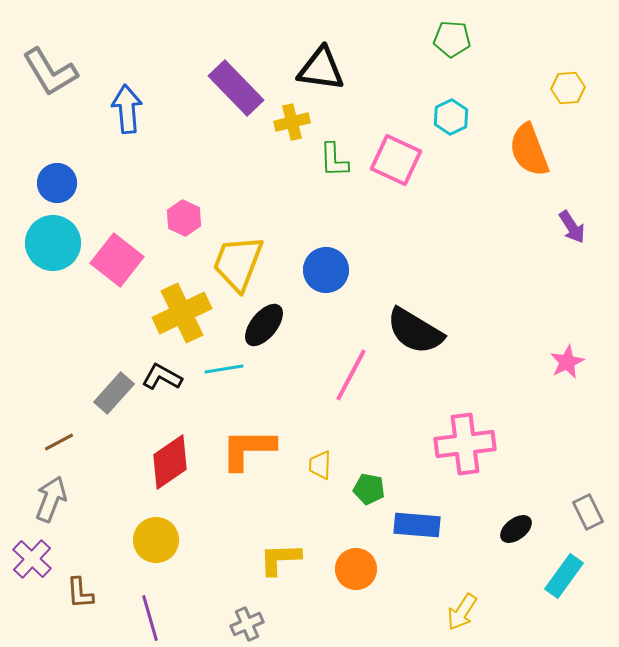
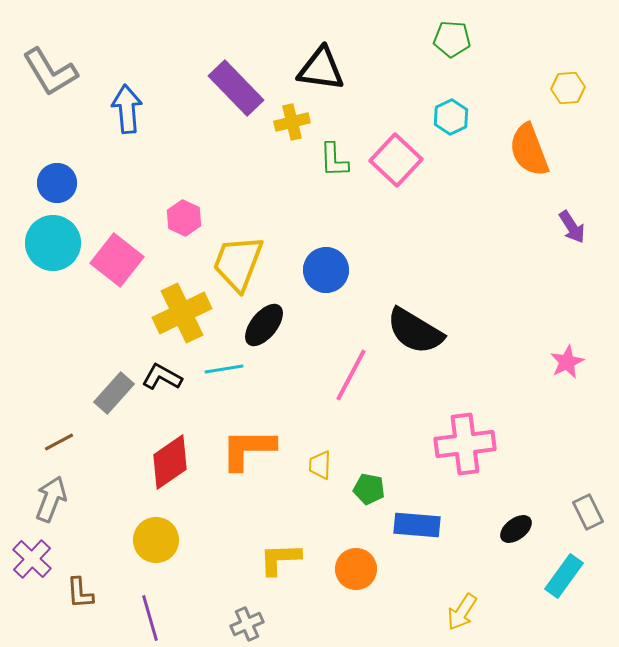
pink square at (396, 160): rotated 18 degrees clockwise
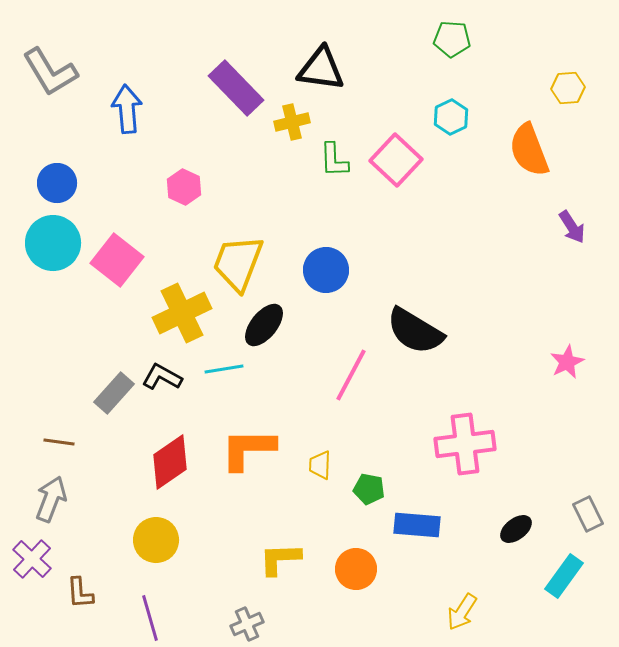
pink hexagon at (184, 218): moved 31 px up
brown line at (59, 442): rotated 36 degrees clockwise
gray rectangle at (588, 512): moved 2 px down
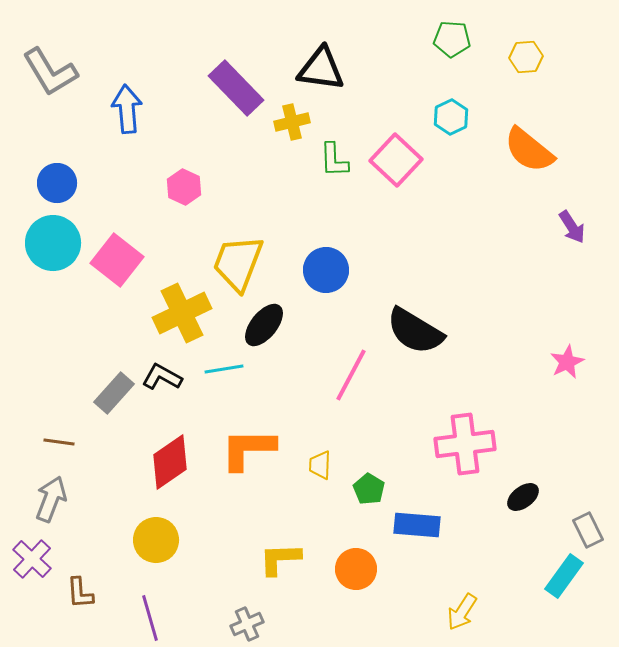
yellow hexagon at (568, 88): moved 42 px left, 31 px up
orange semicircle at (529, 150): rotated 30 degrees counterclockwise
green pentagon at (369, 489): rotated 20 degrees clockwise
gray rectangle at (588, 514): moved 16 px down
black ellipse at (516, 529): moved 7 px right, 32 px up
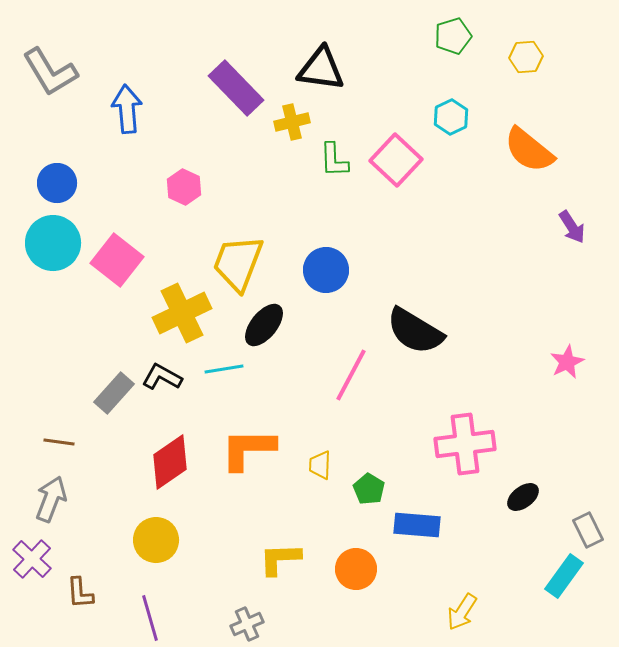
green pentagon at (452, 39): moved 1 px right, 3 px up; rotated 21 degrees counterclockwise
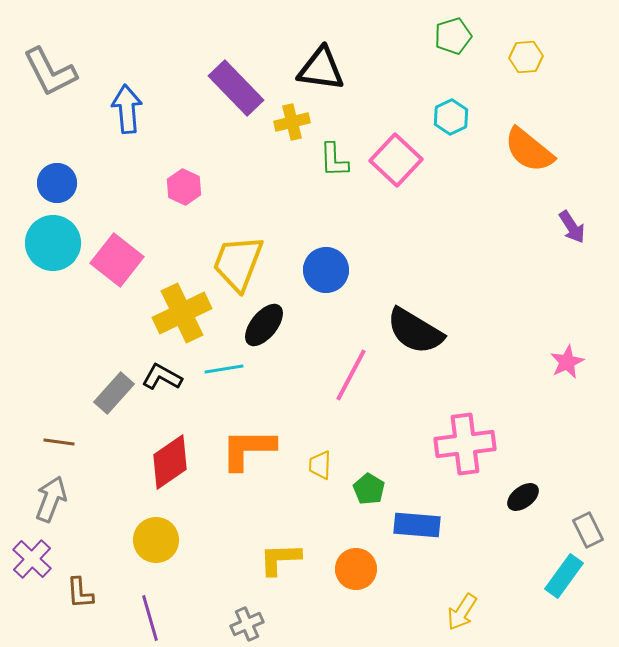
gray L-shape at (50, 72): rotated 4 degrees clockwise
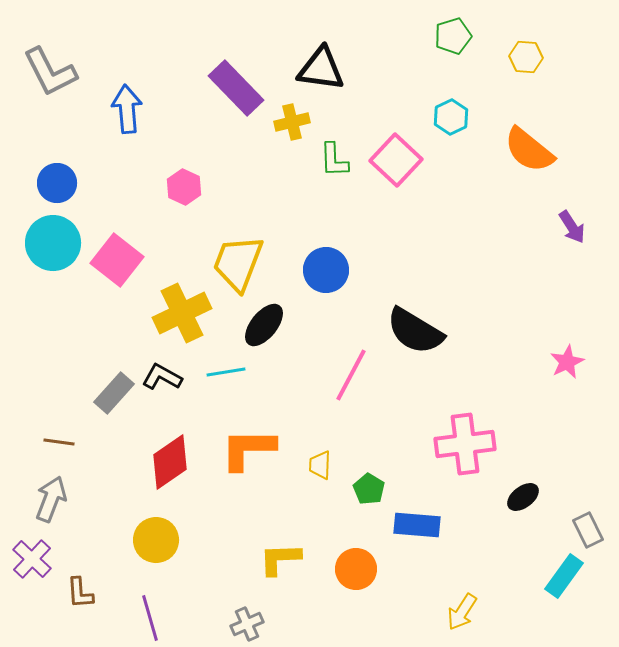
yellow hexagon at (526, 57): rotated 8 degrees clockwise
cyan line at (224, 369): moved 2 px right, 3 px down
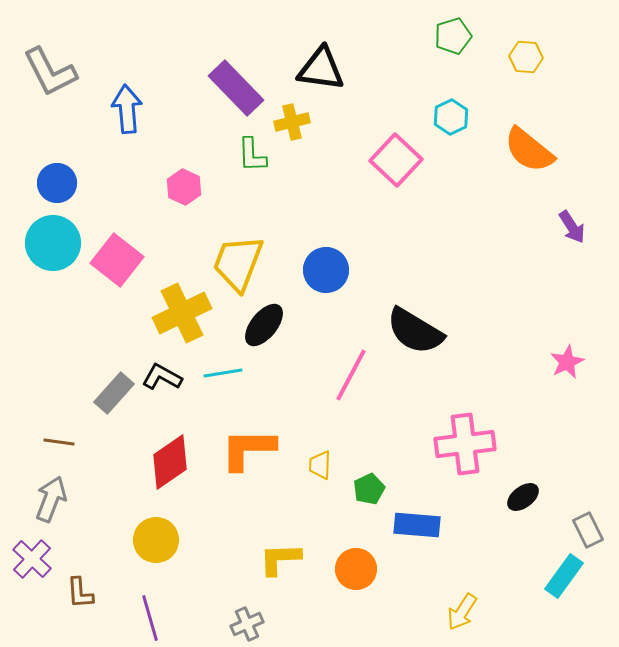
green L-shape at (334, 160): moved 82 px left, 5 px up
cyan line at (226, 372): moved 3 px left, 1 px down
green pentagon at (369, 489): rotated 16 degrees clockwise
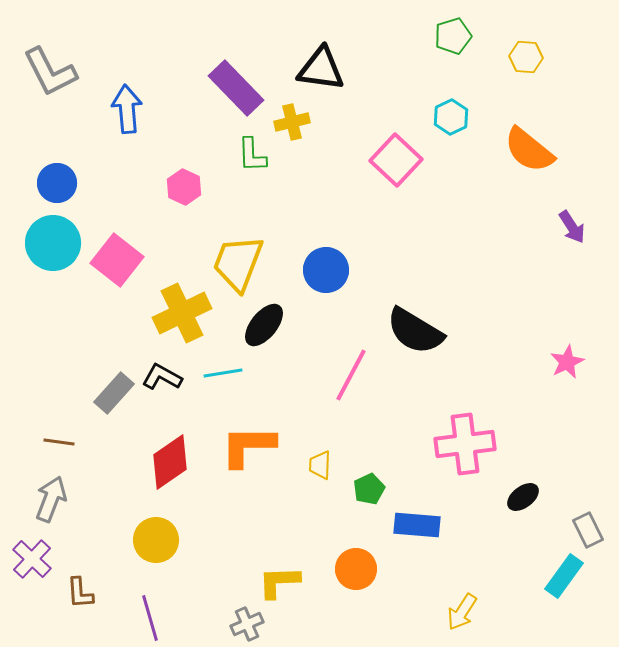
orange L-shape at (248, 449): moved 3 px up
yellow L-shape at (280, 559): moved 1 px left, 23 px down
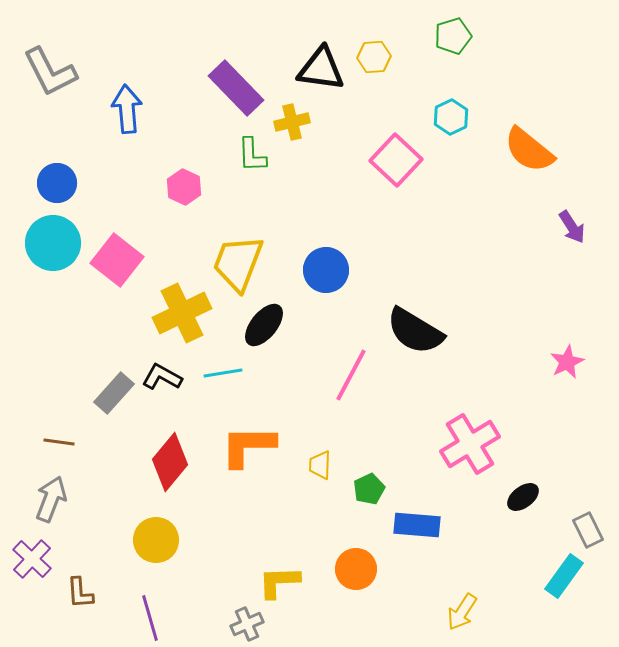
yellow hexagon at (526, 57): moved 152 px left; rotated 8 degrees counterclockwise
pink cross at (465, 444): moved 5 px right; rotated 24 degrees counterclockwise
red diamond at (170, 462): rotated 16 degrees counterclockwise
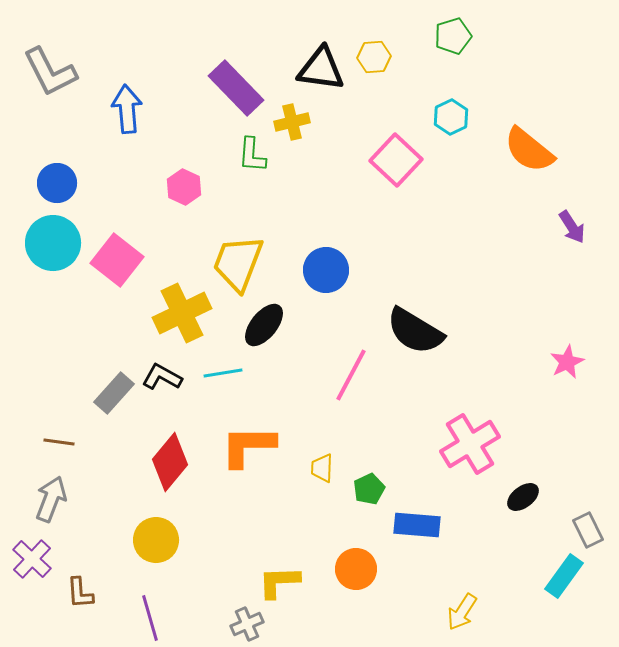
green L-shape at (252, 155): rotated 6 degrees clockwise
yellow trapezoid at (320, 465): moved 2 px right, 3 px down
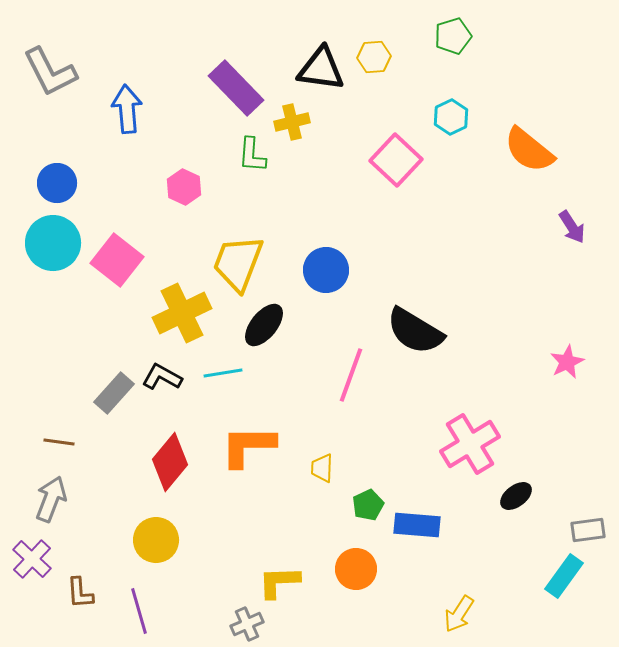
pink line at (351, 375): rotated 8 degrees counterclockwise
green pentagon at (369, 489): moved 1 px left, 16 px down
black ellipse at (523, 497): moved 7 px left, 1 px up
gray rectangle at (588, 530): rotated 72 degrees counterclockwise
yellow arrow at (462, 612): moved 3 px left, 2 px down
purple line at (150, 618): moved 11 px left, 7 px up
